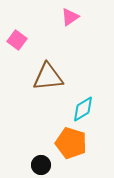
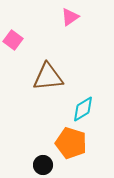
pink square: moved 4 px left
black circle: moved 2 px right
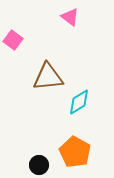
pink triangle: rotated 48 degrees counterclockwise
cyan diamond: moved 4 px left, 7 px up
orange pentagon: moved 4 px right, 9 px down; rotated 12 degrees clockwise
black circle: moved 4 px left
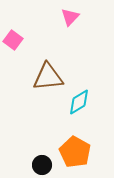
pink triangle: rotated 36 degrees clockwise
black circle: moved 3 px right
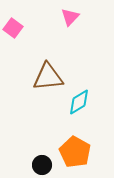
pink square: moved 12 px up
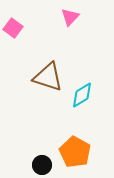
brown triangle: rotated 24 degrees clockwise
cyan diamond: moved 3 px right, 7 px up
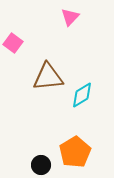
pink square: moved 15 px down
brown triangle: rotated 24 degrees counterclockwise
orange pentagon: rotated 12 degrees clockwise
black circle: moved 1 px left
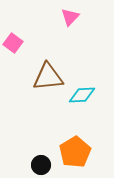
cyan diamond: rotated 28 degrees clockwise
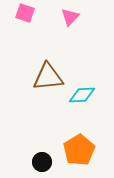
pink square: moved 12 px right, 30 px up; rotated 18 degrees counterclockwise
orange pentagon: moved 4 px right, 2 px up
black circle: moved 1 px right, 3 px up
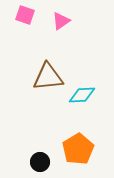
pink square: moved 2 px down
pink triangle: moved 9 px left, 4 px down; rotated 12 degrees clockwise
orange pentagon: moved 1 px left, 1 px up
black circle: moved 2 px left
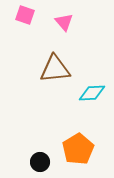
pink triangle: moved 3 px right, 1 px down; rotated 36 degrees counterclockwise
brown triangle: moved 7 px right, 8 px up
cyan diamond: moved 10 px right, 2 px up
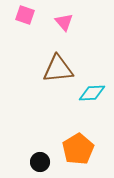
brown triangle: moved 3 px right
